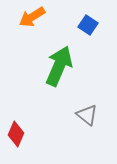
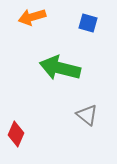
orange arrow: rotated 16 degrees clockwise
blue square: moved 2 px up; rotated 18 degrees counterclockwise
green arrow: moved 1 px right, 2 px down; rotated 99 degrees counterclockwise
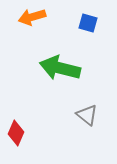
red diamond: moved 1 px up
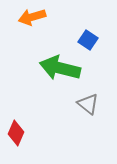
blue square: moved 17 px down; rotated 18 degrees clockwise
gray triangle: moved 1 px right, 11 px up
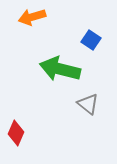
blue square: moved 3 px right
green arrow: moved 1 px down
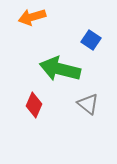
red diamond: moved 18 px right, 28 px up
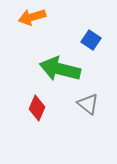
red diamond: moved 3 px right, 3 px down
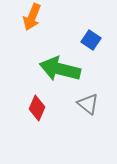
orange arrow: rotated 52 degrees counterclockwise
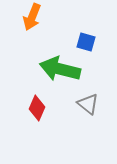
blue square: moved 5 px left, 2 px down; rotated 18 degrees counterclockwise
